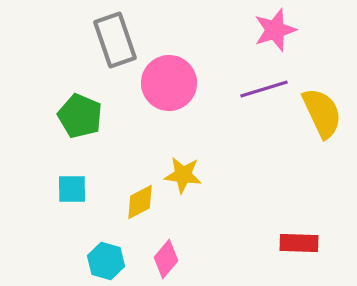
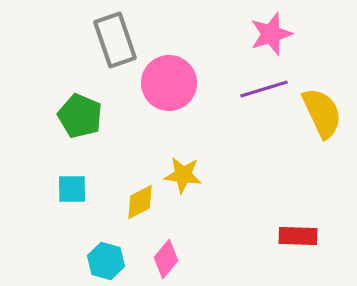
pink star: moved 4 px left, 4 px down
red rectangle: moved 1 px left, 7 px up
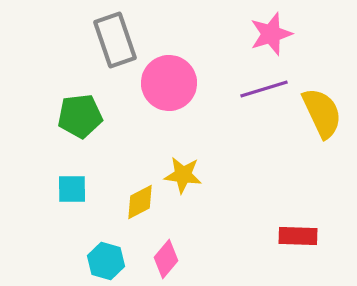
green pentagon: rotated 30 degrees counterclockwise
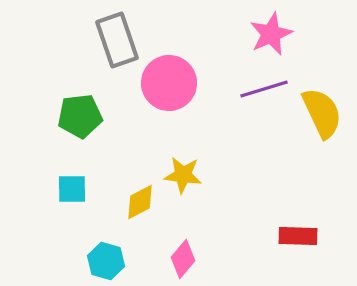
pink star: rotated 6 degrees counterclockwise
gray rectangle: moved 2 px right
pink diamond: moved 17 px right
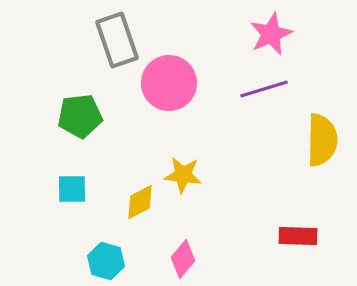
yellow semicircle: moved 27 px down; rotated 26 degrees clockwise
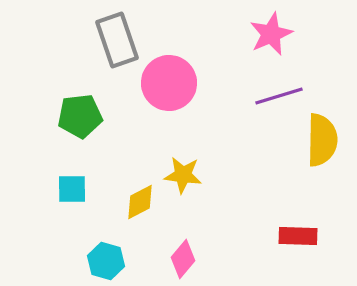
purple line: moved 15 px right, 7 px down
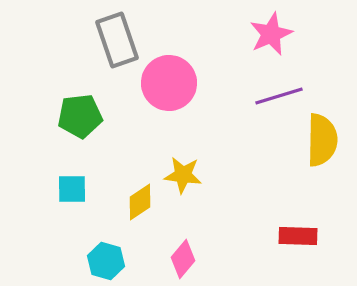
yellow diamond: rotated 6 degrees counterclockwise
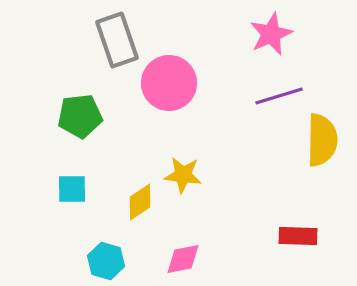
pink diamond: rotated 39 degrees clockwise
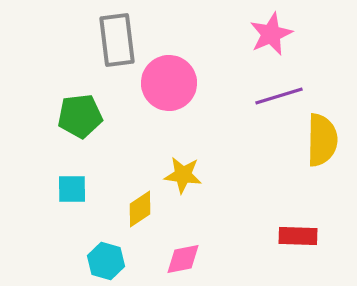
gray rectangle: rotated 12 degrees clockwise
yellow diamond: moved 7 px down
